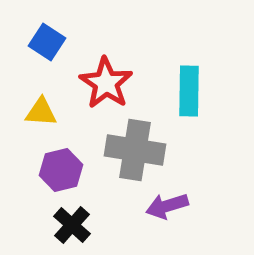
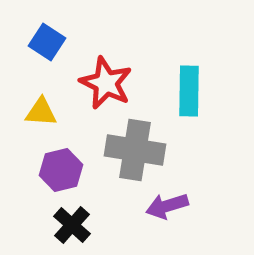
red star: rotated 8 degrees counterclockwise
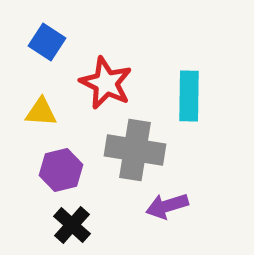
cyan rectangle: moved 5 px down
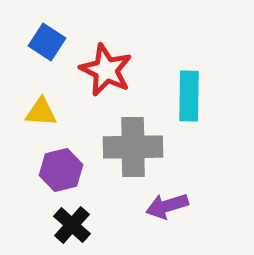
red star: moved 13 px up
gray cross: moved 2 px left, 3 px up; rotated 10 degrees counterclockwise
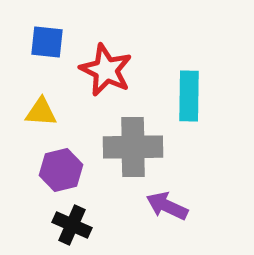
blue square: rotated 27 degrees counterclockwise
purple arrow: rotated 42 degrees clockwise
black cross: rotated 18 degrees counterclockwise
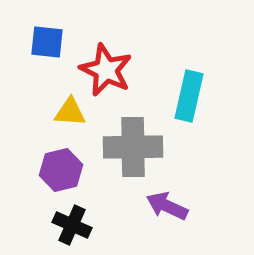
cyan rectangle: rotated 12 degrees clockwise
yellow triangle: moved 29 px right
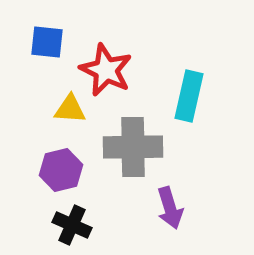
yellow triangle: moved 3 px up
purple arrow: moved 3 px right, 2 px down; rotated 132 degrees counterclockwise
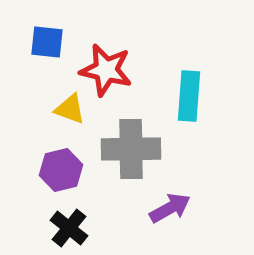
red star: rotated 12 degrees counterclockwise
cyan rectangle: rotated 9 degrees counterclockwise
yellow triangle: rotated 16 degrees clockwise
gray cross: moved 2 px left, 2 px down
purple arrow: rotated 102 degrees counterclockwise
black cross: moved 3 px left, 3 px down; rotated 15 degrees clockwise
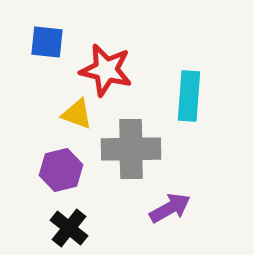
yellow triangle: moved 7 px right, 5 px down
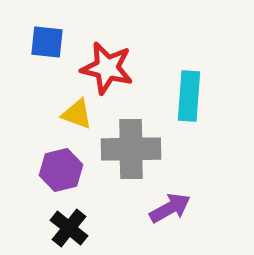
red star: moved 1 px right, 2 px up
